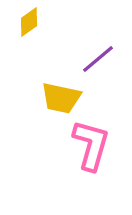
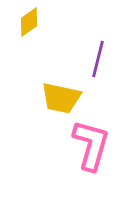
purple line: rotated 36 degrees counterclockwise
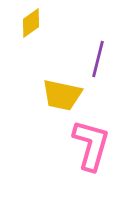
yellow diamond: moved 2 px right, 1 px down
yellow trapezoid: moved 1 px right, 3 px up
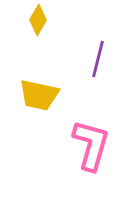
yellow diamond: moved 7 px right, 3 px up; rotated 24 degrees counterclockwise
yellow trapezoid: moved 23 px left
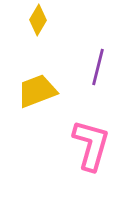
purple line: moved 8 px down
yellow trapezoid: moved 2 px left, 4 px up; rotated 147 degrees clockwise
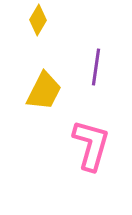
purple line: moved 2 px left; rotated 6 degrees counterclockwise
yellow trapezoid: moved 7 px right; rotated 138 degrees clockwise
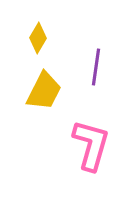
yellow diamond: moved 18 px down
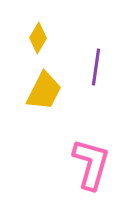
pink L-shape: moved 19 px down
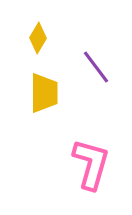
purple line: rotated 45 degrees counterclockwise
yellow trapezoid: moved 2 px down; rotated 27 degrees counterclockwise
